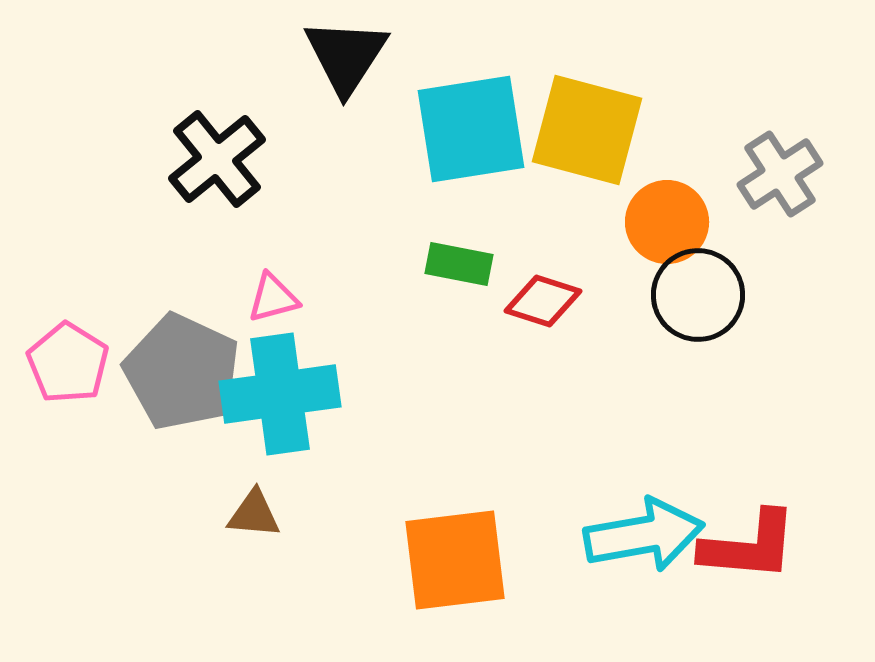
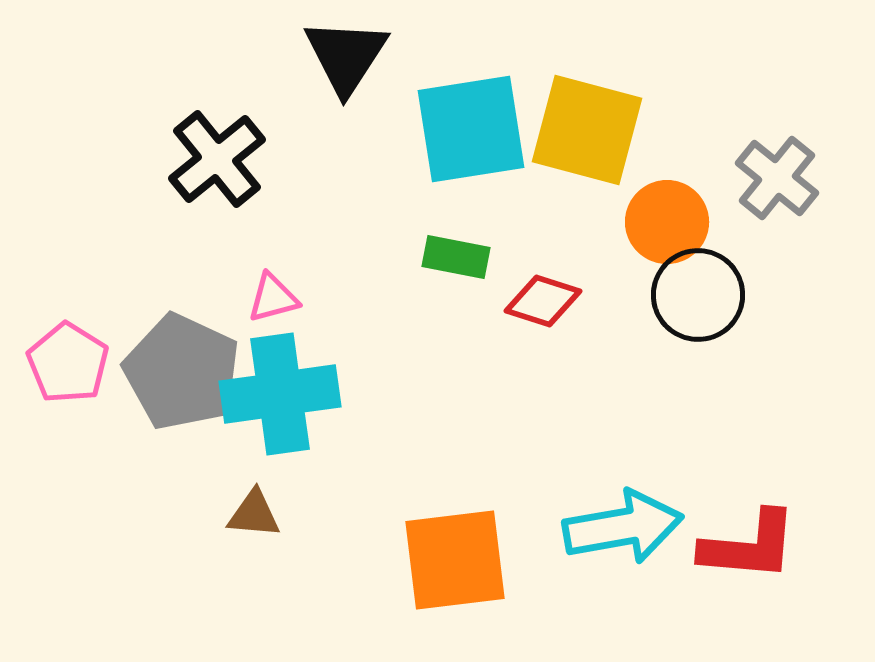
gray cross: moved 3 px left, 4 px down; rotated 18 degrees counterclockwise
green rectangle: moved 3 px left, 7 px up
cyan arrow: moved 21 px left, 8 px up
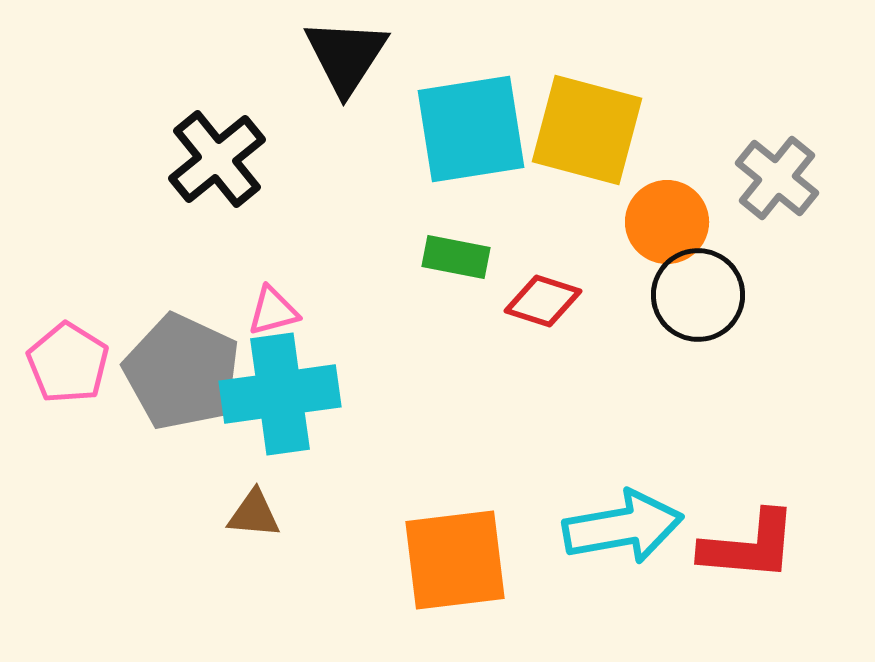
pink triangle: moved 13 px down
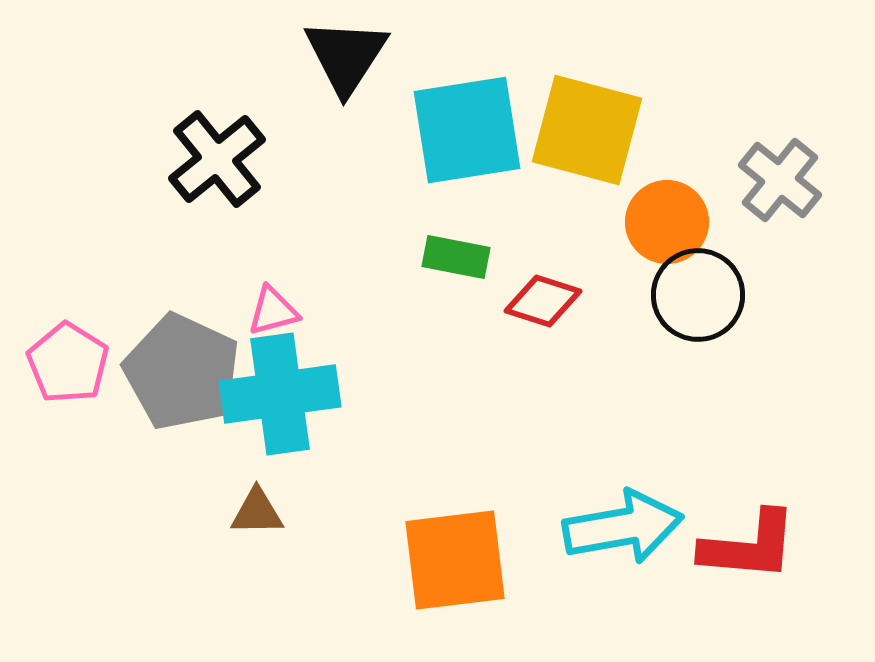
cyan square: moved 4 px left, 1 px down
gray cross: moved 3 px right, 2 px down
brown triangle: moved 3 px right, 2 px up; rotated 6 degrees counterclockwise
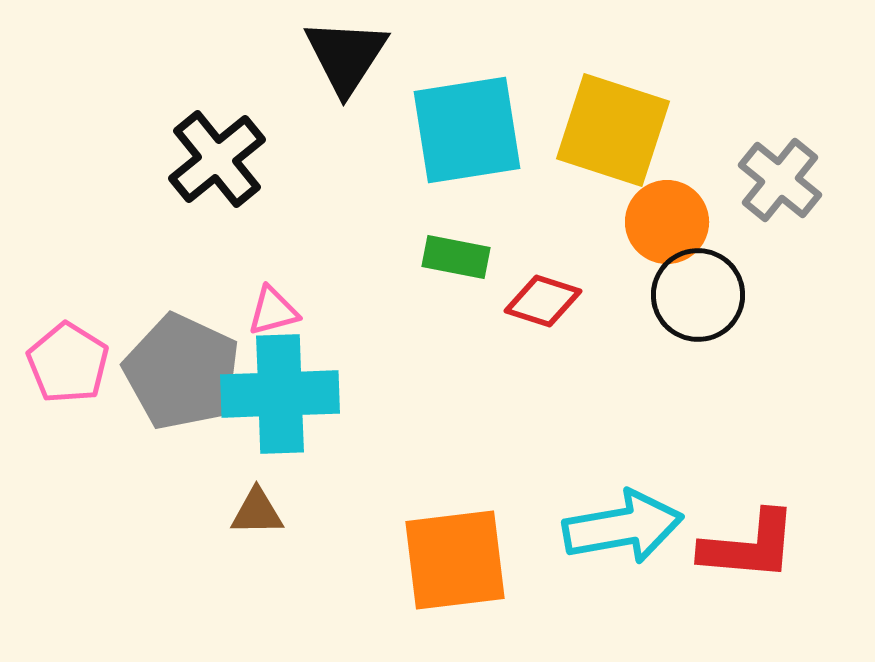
yellow square: moved 26 px right; rotated 3 degrees clockwise
cyan cross: rotated 6 degrees clockwise
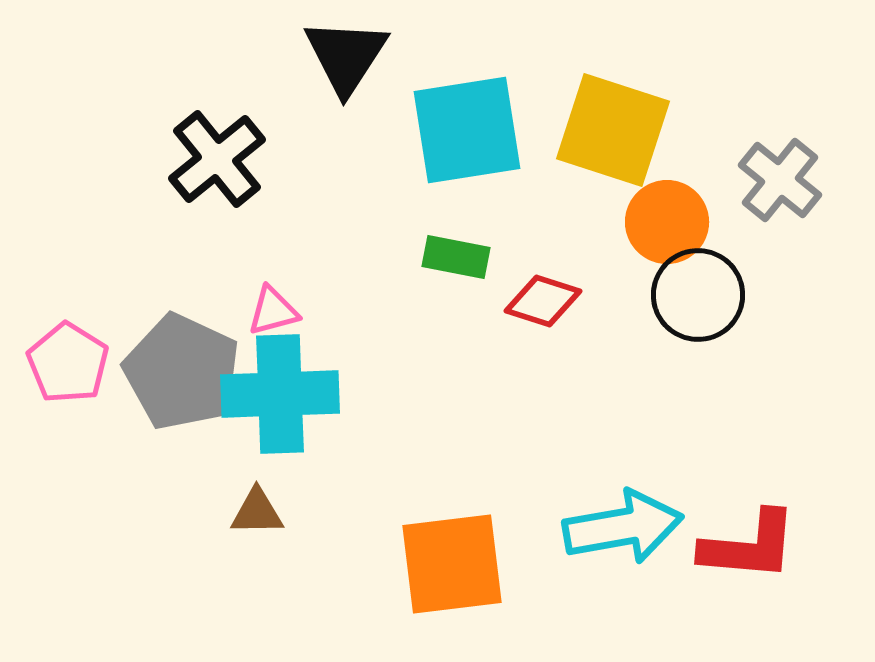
orange square: moved 3 px left, 4 px down
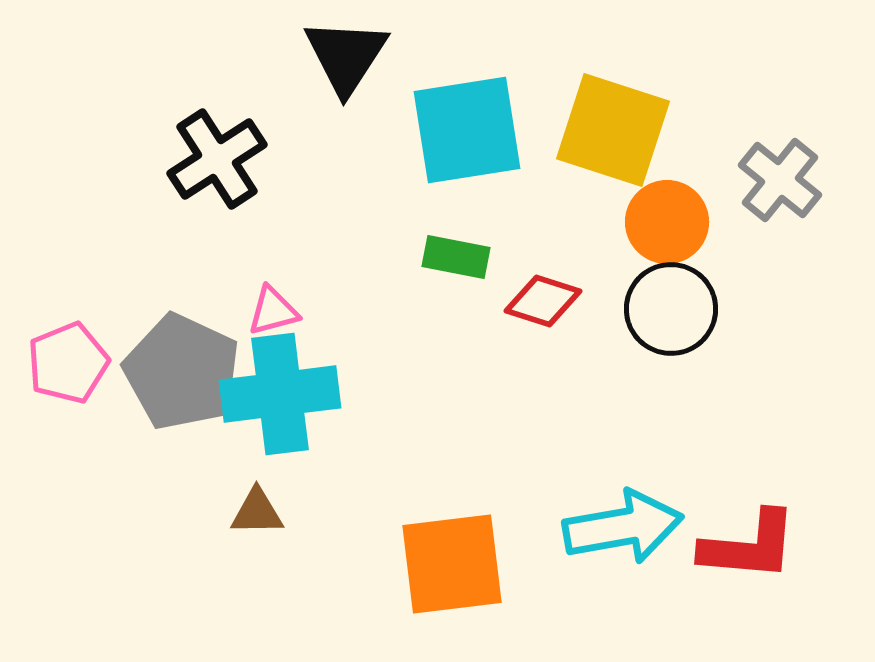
black cross: rotated 6 degrees clockwise
black circle: moved 27 px left, 14 px down
pink pentagon: rotated 18 degrees clockwise
cyan cross: rotated 5 degrees counterclockwise
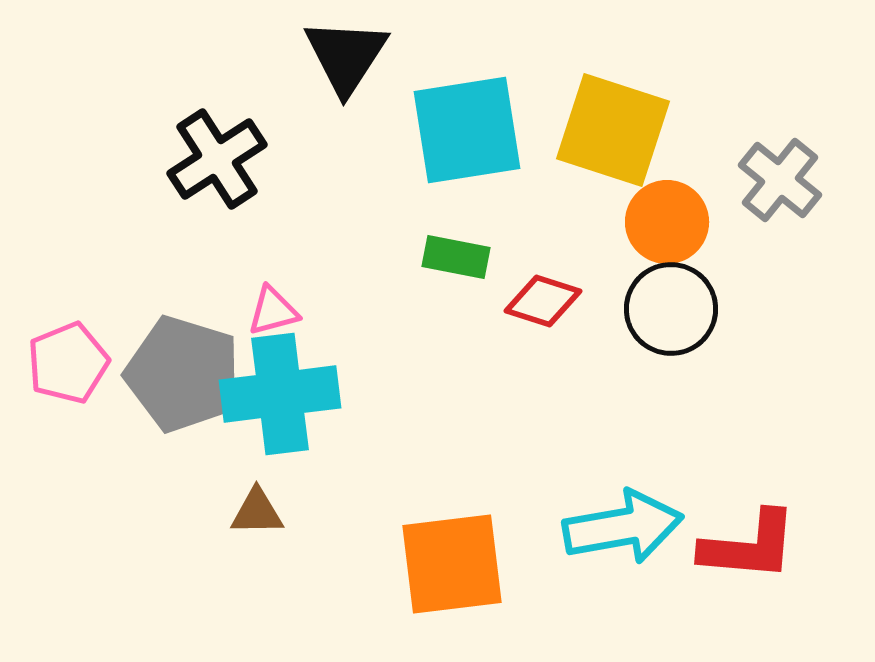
gray pentagon: moved 1 px right, 2 px down; rotated 8 degrees counterclockwise
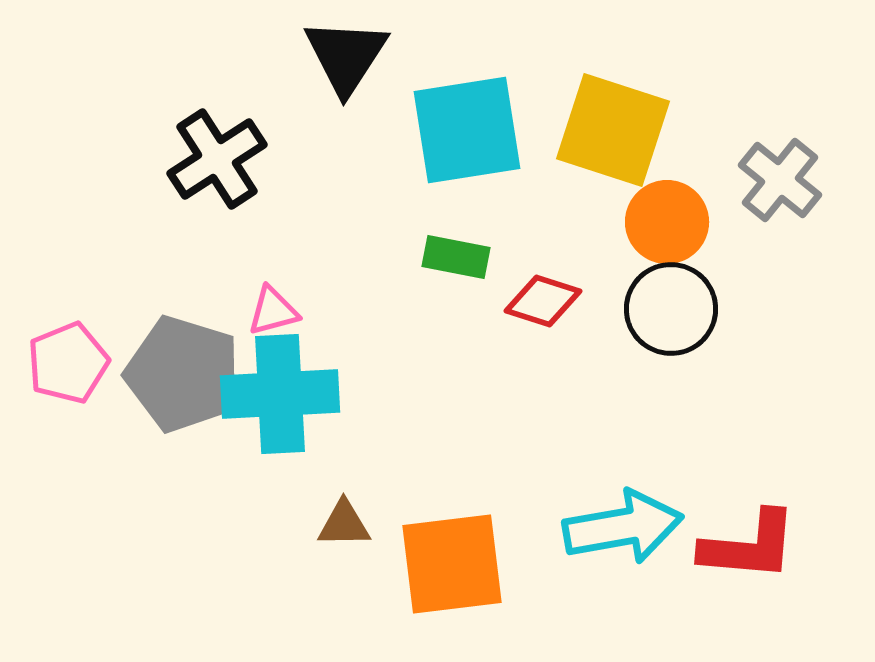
cyan cross: rotated 4 degrees clockwise
brown triangle: moved 87 px right, 12 px down
